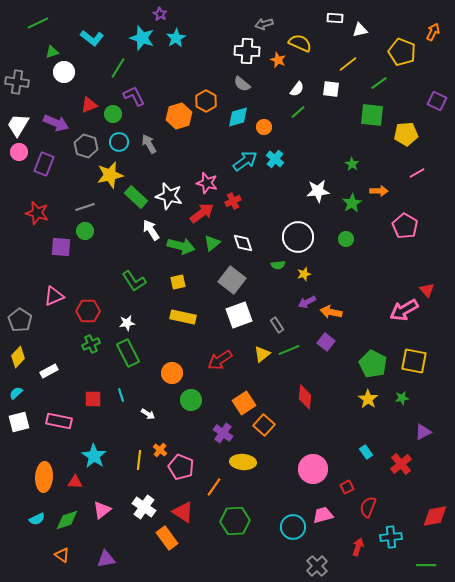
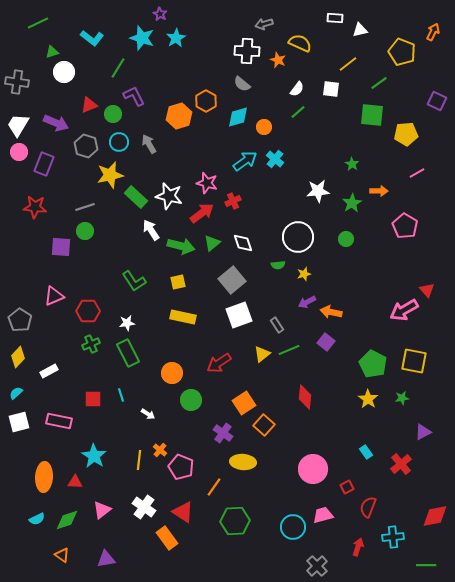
red star at (37, 213): moved 2 px left, 6 px up; rotated 10 degrees counterclockwise
gray square at (232, 280): rotated 12 degrees clockwise
red arrow at (220, 360): moved 1 px left, 3 px down
cyan cross at (391, 537): moved 2 px right
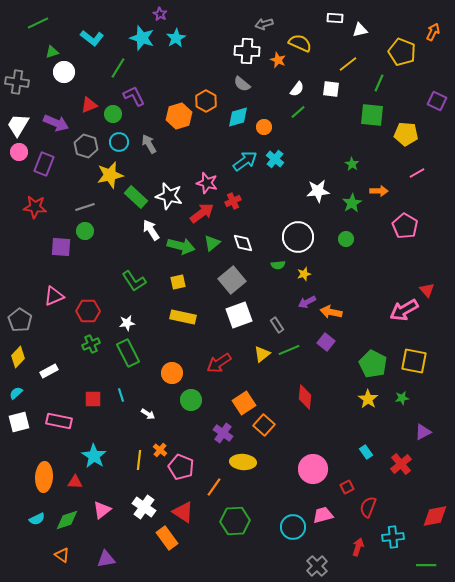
green line at (379, 83): rotated 30 degrees counterclockwise
yellow pentagon at (406, 134): rotated 10 degrees clockwise
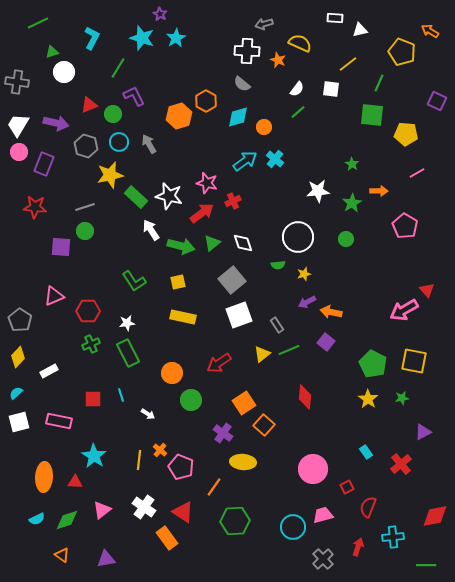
orange arrow at (433, 32): moved 3 px left, 1 px up; rotated 84 degrees counterclockwise
cyan L-shape at (92, 38): rotated 100 degrees counterclockwise
purple arrow at (56, 123): rotated 10 degrees counterclockwise
gray cross at (317, 566): moved 6 px right, 7 px up
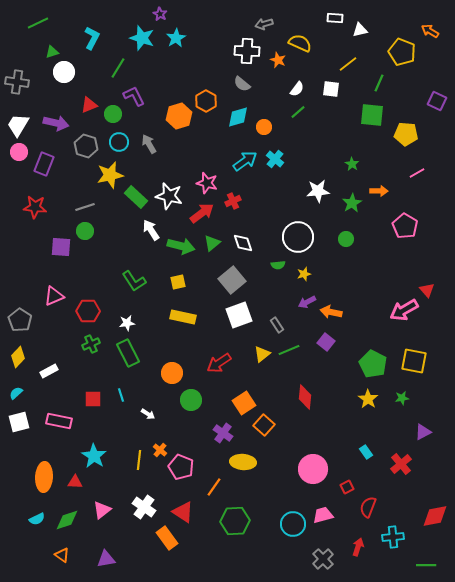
cyan circle at (293, 527): moved 3 px up
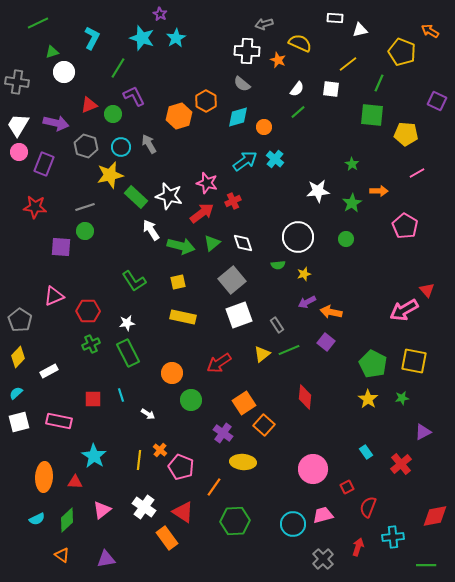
cyan circle at (119, 142): moved 2 px right, 5 px down
green diamond at (67, 520): rotated 25 degrees counterclockwise
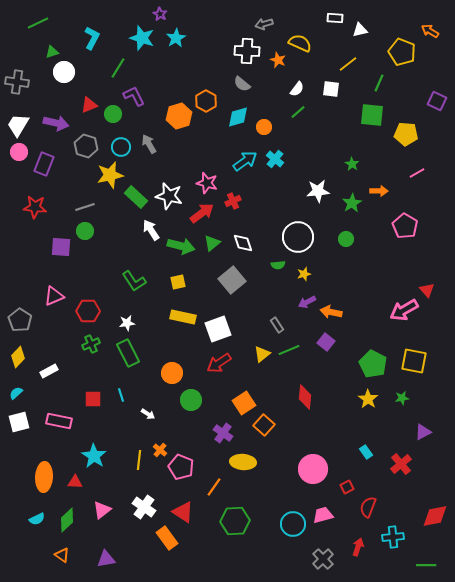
white square at (239, 315): moved 21 px left, 14 px down
